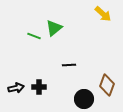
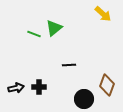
green line: moved 2 px up
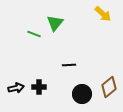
green triangle: moved 1 px right, 5 px up; rotated 12 degrees counterclockwise
brown diamond: moved 2 px right, 2 px down; rotated 30 degrees clockwise
black circle: moved 2 px left, 5 px up
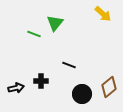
black line: rotated 24 degrees clockwise
black cross: moved 2 px right, 6 px up
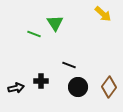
green triangle: rotated 12 degrees counterclockwise
brown diamond: rotated 15 degrees counterclockwise
black circle: moved 4 px left, 7 px up
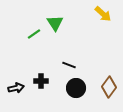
green line: rotated 56 degrees counterclockwise
black circle: moved 2 px left, 1 px down
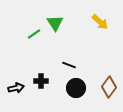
yellow arrow: moved 3 px left, 8 px down
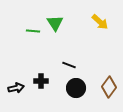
green line: moved 1 px left, 3 px up; rotated 40 degrees clockwise
